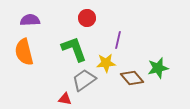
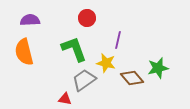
yellow star: rotated 18 degrees clockwise
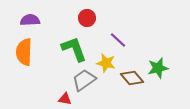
purple line: rotated 60 degrees counterclockwise
orange semicircle: rotated 16 degrees clockwise
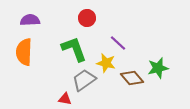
purple line: moved 3 px down
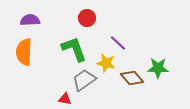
green star: rotated 15 degrees clockwise
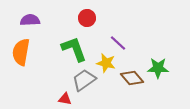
orange semicircle: moved 3 px left; rotated 8 degrees clockwise
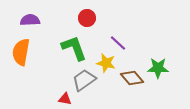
green L-shape: moved 1 px up
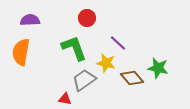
green star: rotated 10 degrees clockwise
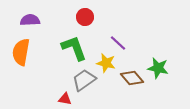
red circle: moved 2 px left, 1 px up
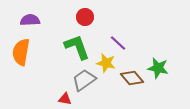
green L-shape: moved 3 px right, 1 px up
